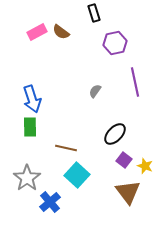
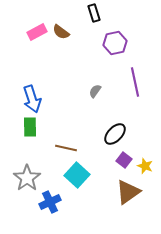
brown triangle: rotated 32 degrees clockwise
blue cross: rotated 15 degrees clockwise
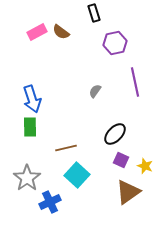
brown line: rotated 25 degrees counterclockwise
purple square: moved 3 px left; rotated 14 degrees counterclockwise
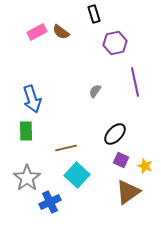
black rectangle: moved 1 px down
green rectangle: moved 4 px left, 4 px down
